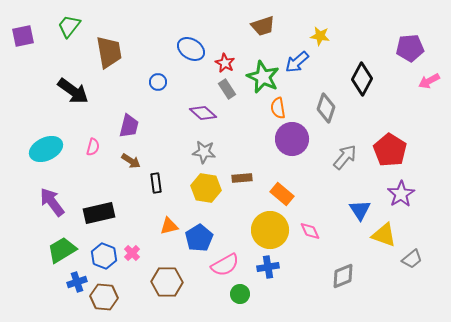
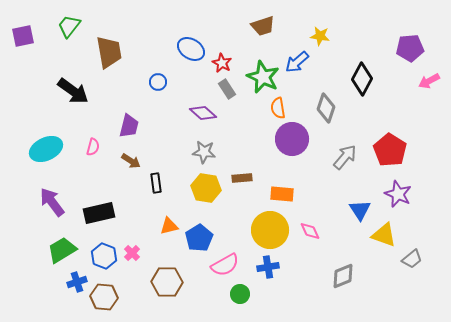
red star at (225, 63): moved 3 px left
orange rectangle at (282, 194): rotated 35 degrees counterclockwise
purple star at (401, 194): moved 3 px left; rotated 16 degrees counterclockwise
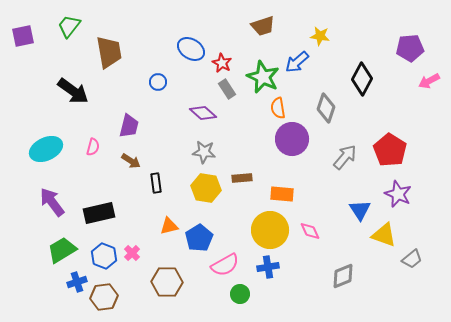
brown hexagon at (104, 297): rotated 12 degrees counterclockwise
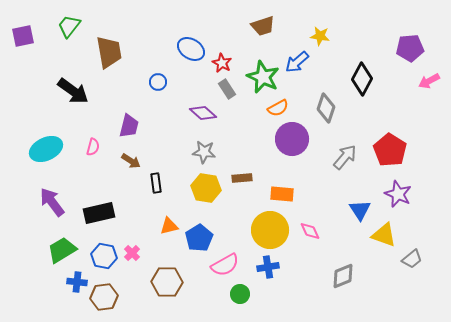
orange semicircle at (278, 108): rotated 110 degrees counterclockwise
blue hexagon at (104, 256): rotated 10 degrees counterclockwise
blue cross at (77, 282): rotated 24 degrees clockwise
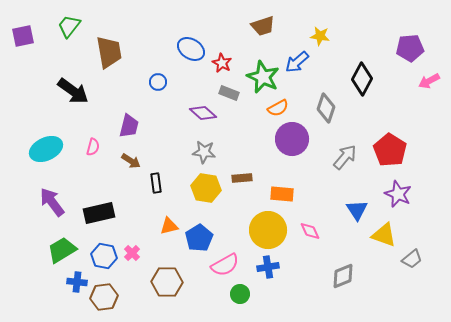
gray rectangle at (227, 89): moved 2 px right, 4 px down; rotated 36 degrees counterclockwise
blue triangle at (360, 210): moved 3 px left
yellow circle at (270, 230): moved 2 px left
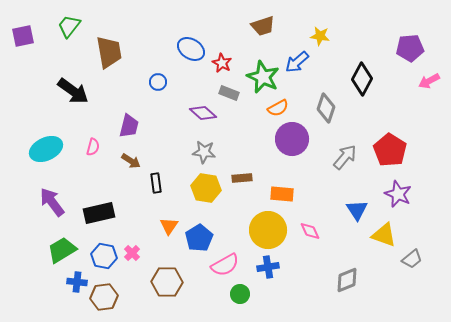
orange triangle at (169, 226): rotated 42 degrees counterclockwise
gray diamond at (343, 276): moved 4 px right, 4 px down
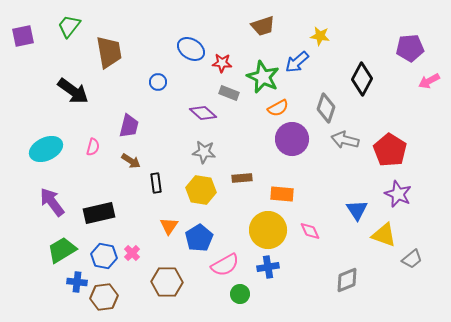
red star at (222, 63): rotated 24 degrees counterclockwise
gray arrow at (345, 157): moved 17 px up; rotated 116 degrees counterclockwise
yellow hexagon at (206, 188): moved 5 px left, 2 px down
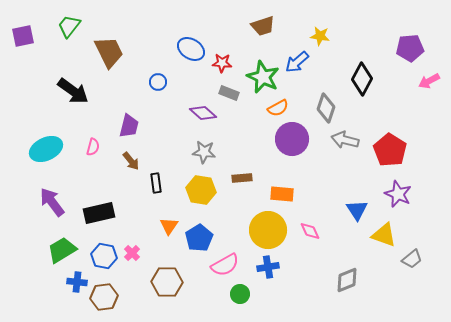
brown trapezoid at (109, 52): rotated 16 degrees counterclockwise
brown arrow at (131, 161): rotated 18 degrees clockwise
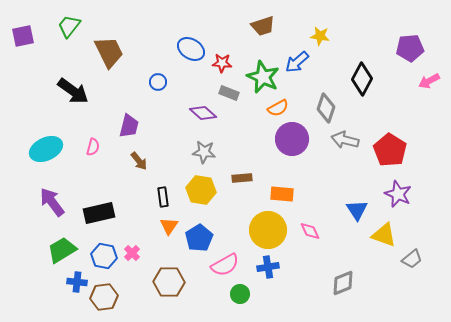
brown arrow at (131, 161): moved 8 px right
black rectangle at (156, 183): moved 7 px right, 14 px down
gray diamond at (347, 280): moved 4 px left, 3 px down
brown hexagon at (167, 282): moved 2 px right
